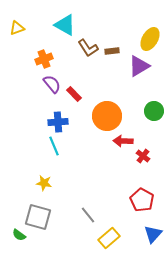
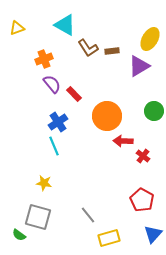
blue cross: rotated 30 degrees counterclockwise
yellow rectangle: rotated 25 degrees clockwise
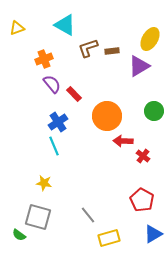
brown L-shape: rotated 105 degrees clockwise
blue triangle: rotated 18 degrees clockwise
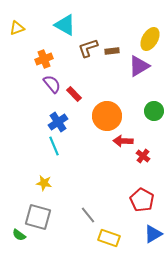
yellow rectangle: rotated 35 degrees clockwise
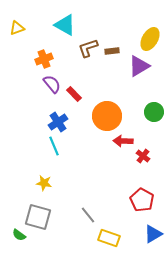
green circle: moved 1 px down
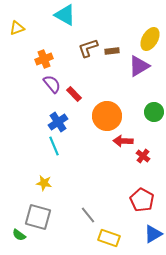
cyan triangle: moved 10 px up
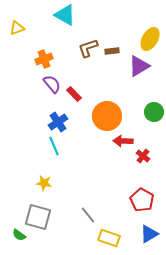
blue triangle: moved 4 px left
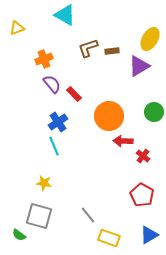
orange circle: moved 2 px right
red pentagon: moved 5 px up
gray square: moved 1 px right, 1 px up
blue triangle: moved 1 px down
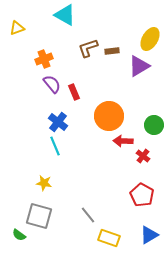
red rectangle: moved 2 px up; rotated 21 degrees clockwise
green circle: moved 13 px down
blue cross: rotated 18 degrees counterclockwise
cyan line: moved 1 px right
